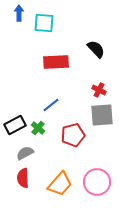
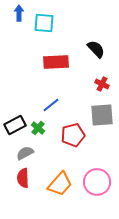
red cross: moved 3 px right, 6 px up
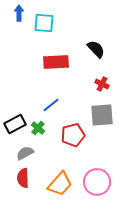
black rectangle: moved 1 px up
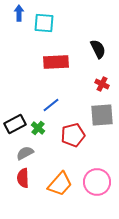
black semicircle: moved 2 px right; rotated 18 degrees clockwise
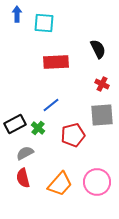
blue arrow: moved 2 px left, 1 px down
red semicircle: rotated 12 degrees counterclockwise
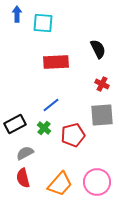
cyan square: moved 1 px left
green cross: moved 6 px right
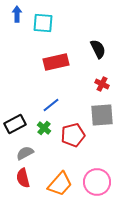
red rectangle: rotated 10 degrees counterclockwise
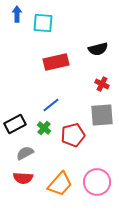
black semicircle: rotated 102 degrees clockwise
red semicircle: rotated 72 degrees counterclockwise
